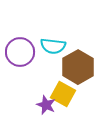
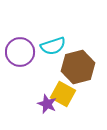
cyan semicircle: rotated 25 degrees counterclockwise
brown hexagon: rotated 16 degrees clockwise
purple star: moved 1 px right, 1 px up
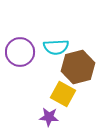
cyan semicircle: moved 3 px right, 1 px down; rotated 15 degrees clockwise
purple star: moved 2 px right, 13 px down; rotated 18 degrees counterclockwise
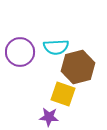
yellow square: rotated 10 degrees counterclockwise
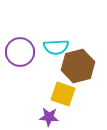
brown hexagon: moved 1 px up
